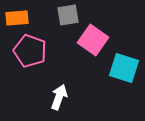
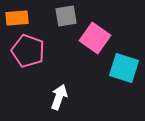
gray square: moved 2 px left, 1 px down
pink square: moved 2 px right, 2 px up
pink pentagon: moved 2 px left
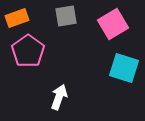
orange rectangle: rotated 15 degrees counterclockwise
pink square: moved 18 px right, 14 px up; rotated 24 degrees clockwise
pink pentagon: rotated 16 degrees clockwise
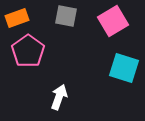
gray square: rotated 20 degrees clockwise
pink square: moved 3 px up
